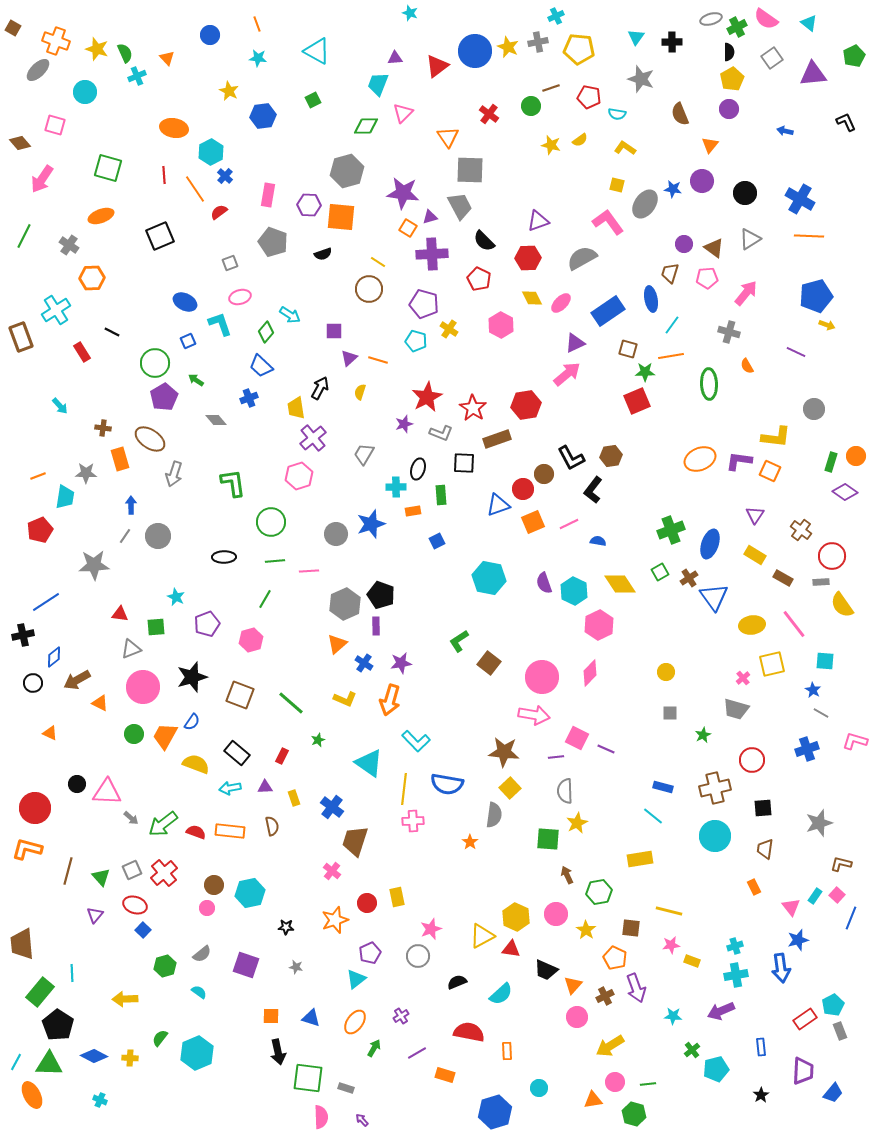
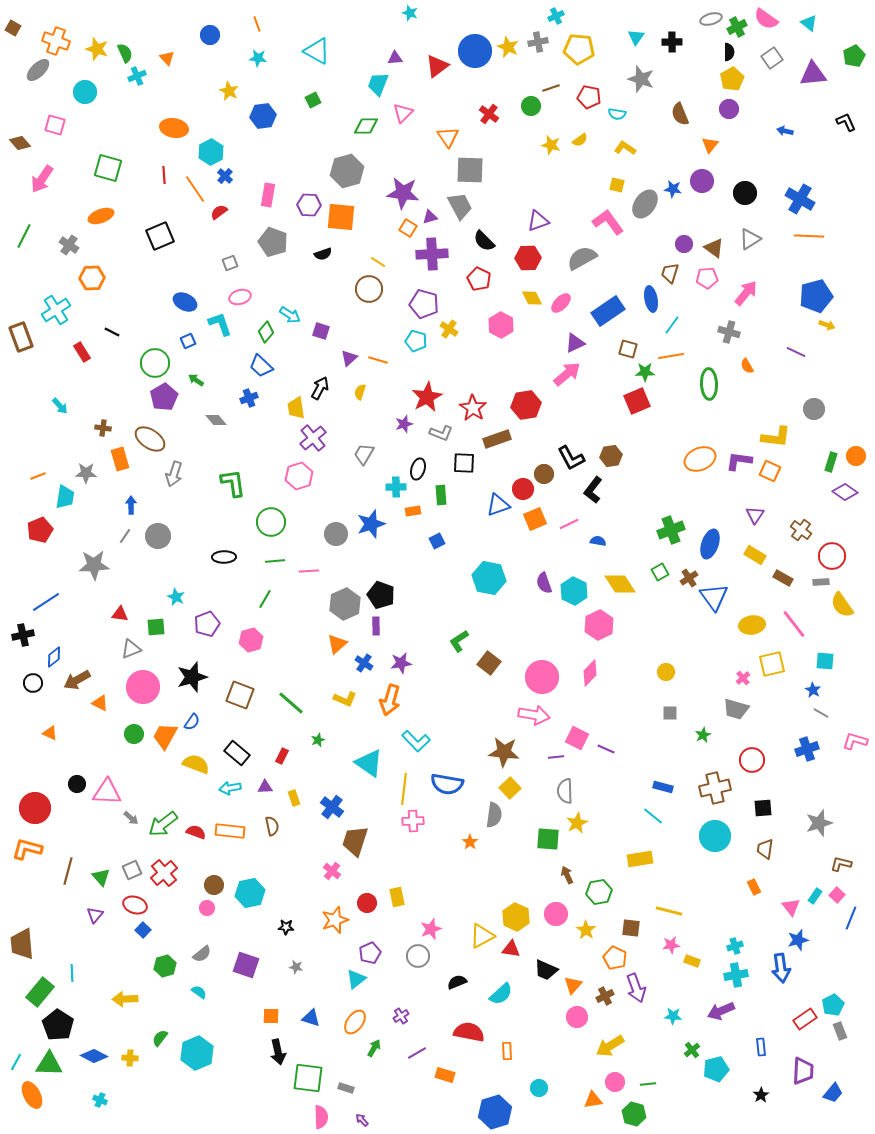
purple square at (334, 331): moved 13 px left; rotated 18 degrees clockwise
orange square at (533, 522): moved 2 px right, 3 px up
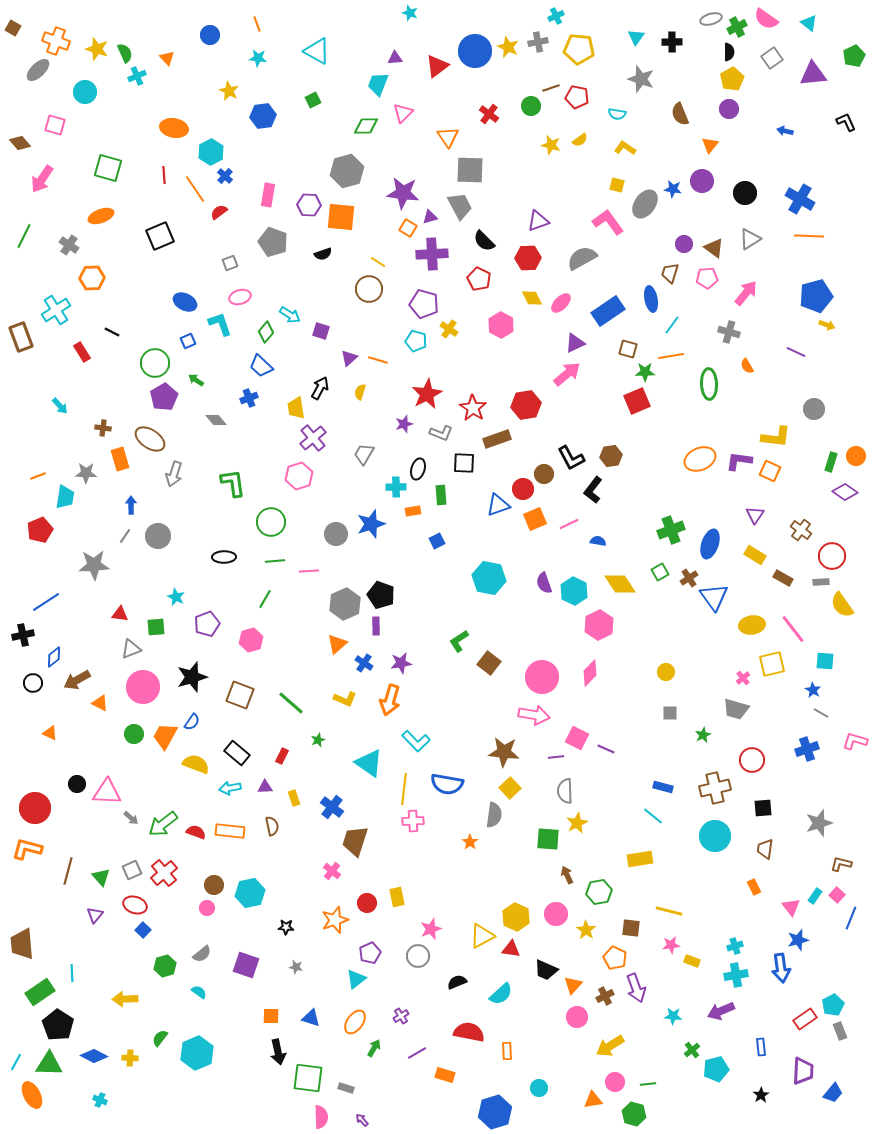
red pentagon at (589, 97): moved 12 px left
red star at (427, 397): moved 3 px up
pink line at (794, 624): moved 1 px left, 5 px down
green rectangle at (40, 992): rotated 16 degrees clockwise
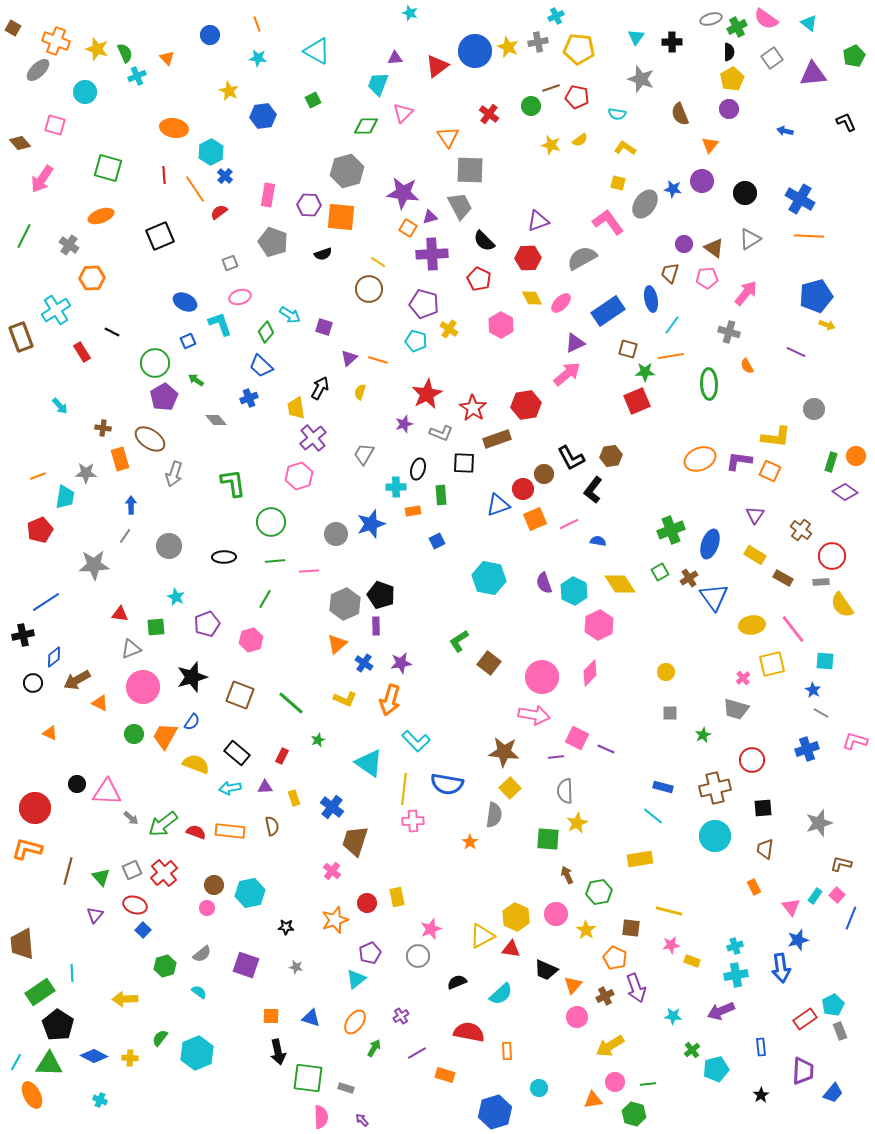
yellow square at (617, 185): moved 1 px right, 2 px up
purple square at (321, 331): moved 3 px right, 4 px up
gray circle at (158, 536): moved 11 px right, 10 px down
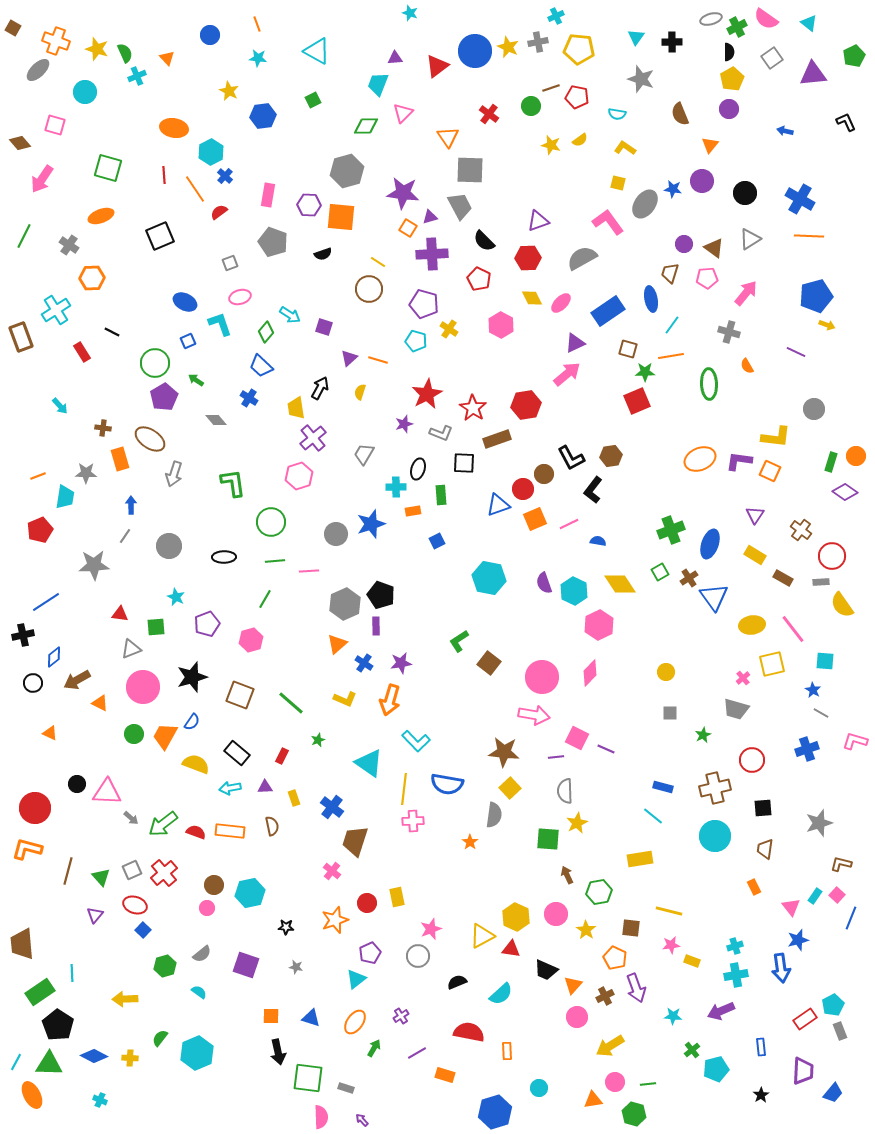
blue cross at (249, 398): rotated 36 degrees counterclockwise
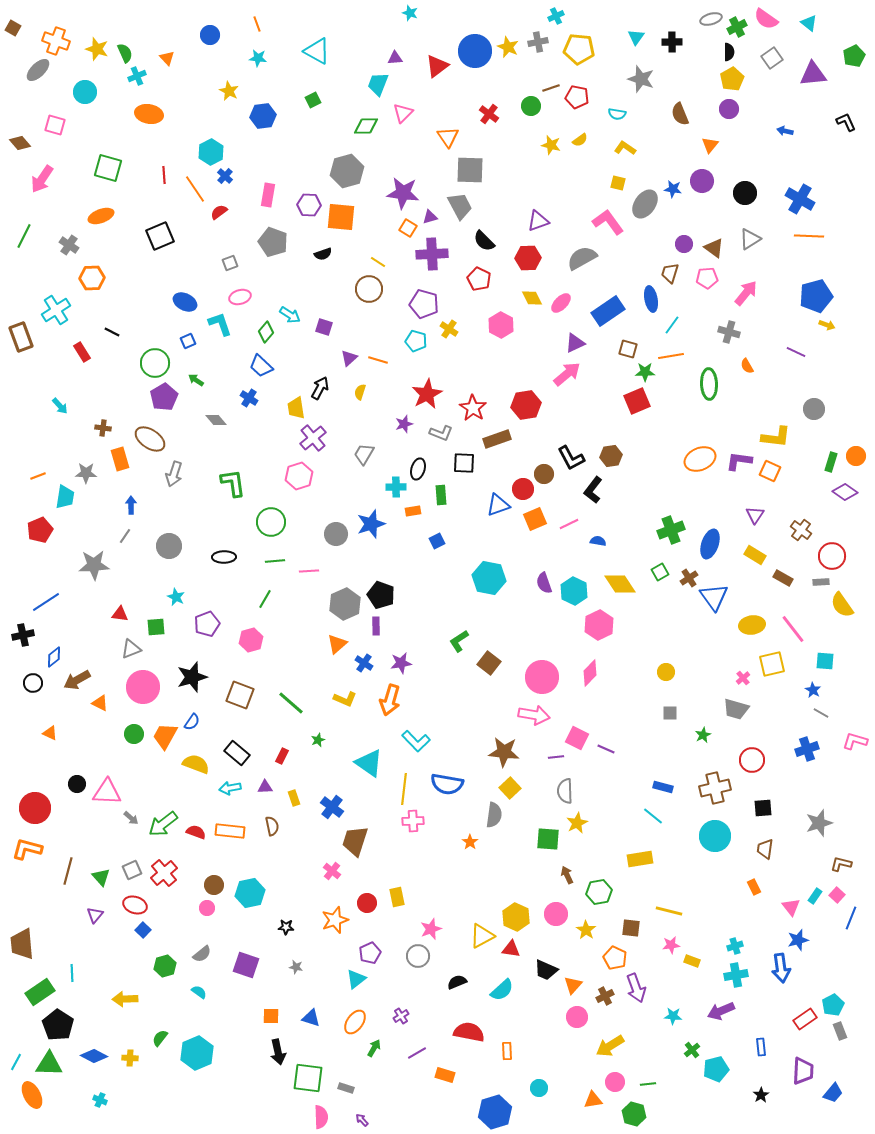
orange ellipse at (174, 128): moved 25 px left, 14 px up
cyan semicircle at (501, 994): moved 1 px right, 4 px up
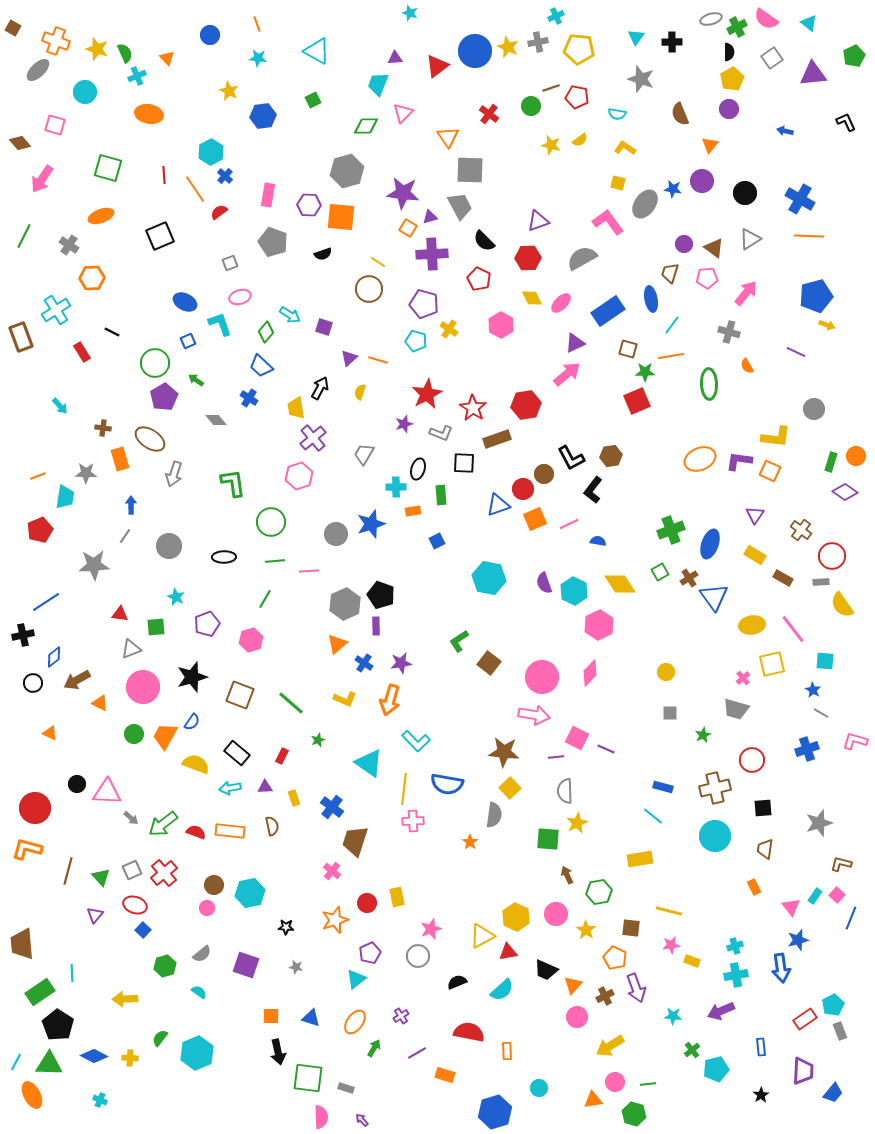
red triangle at (511, 949): moved 3 px left, 3 px down; rotated 18 degrees counterclockwise
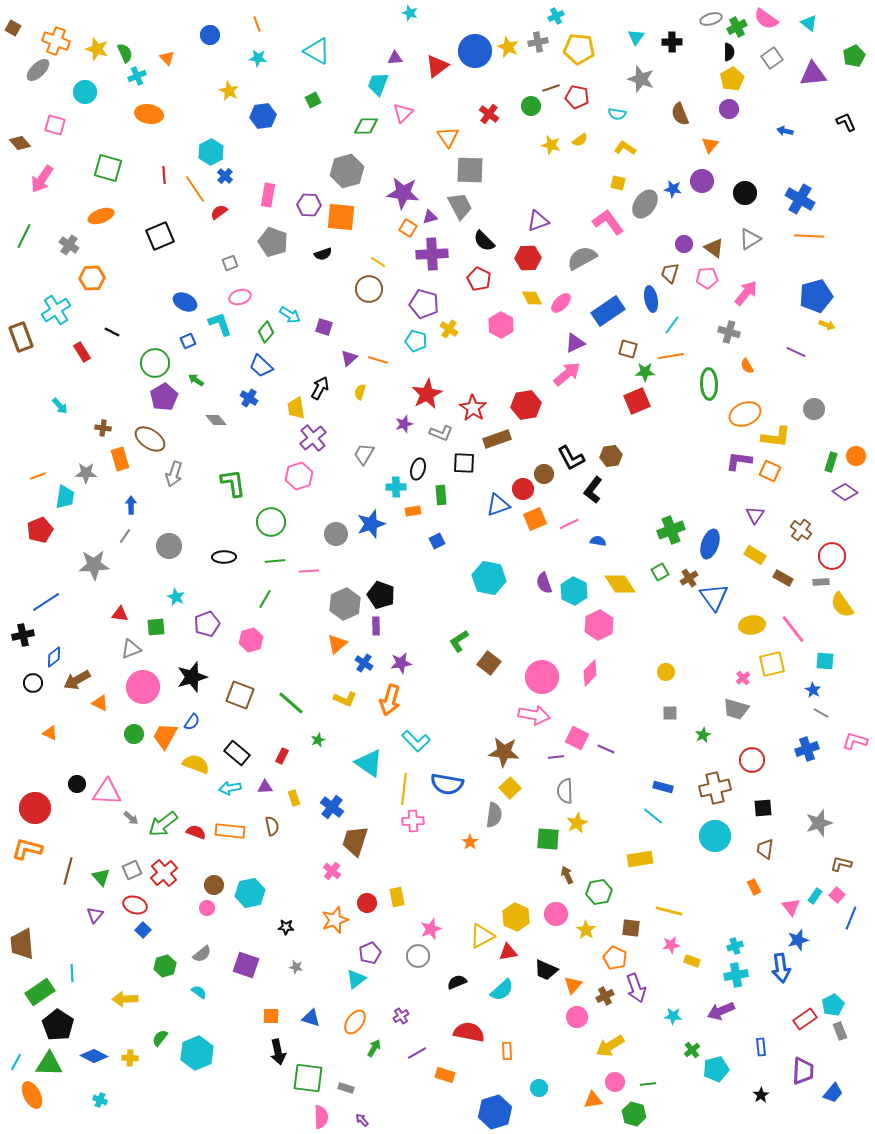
orange ellipse at (700, 459): moved 45 px right, 45 px up
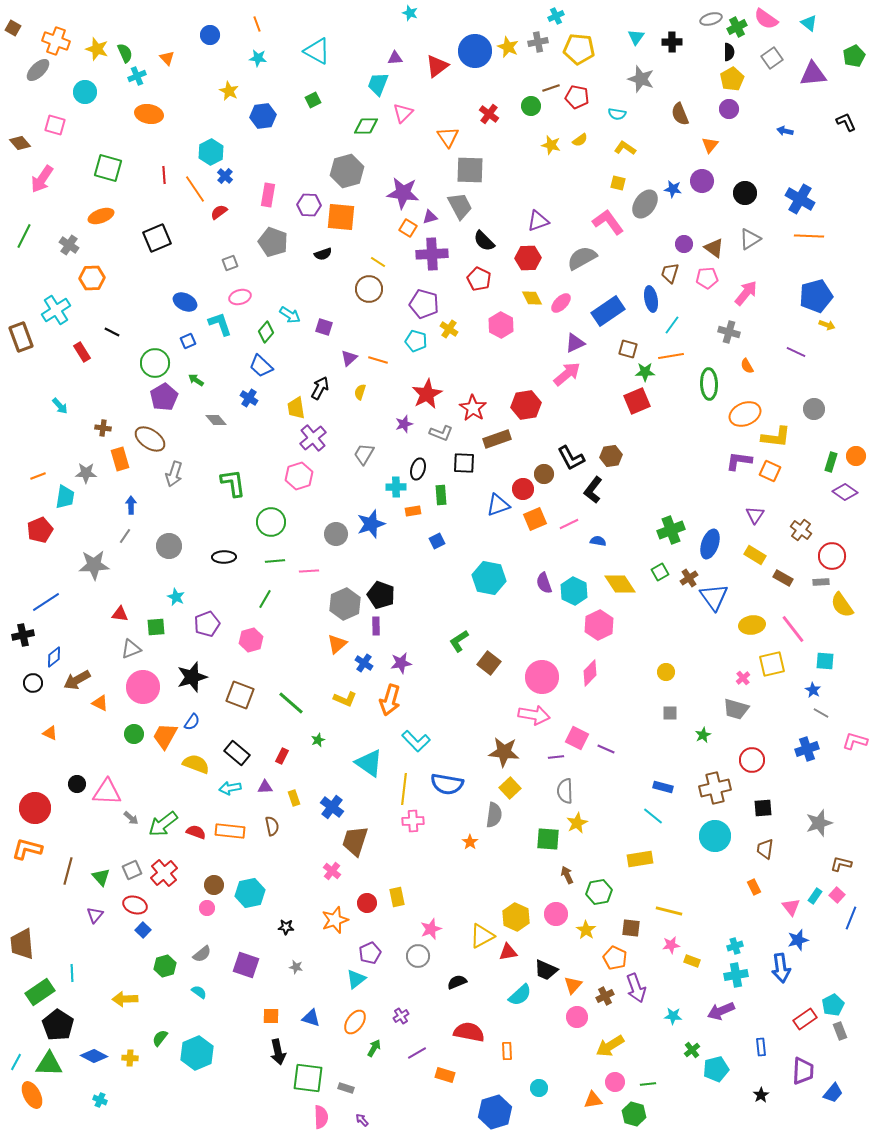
black square at (160, 236): moved 3 px left, 2 px down
cyan semicircle at (502, 990): moved 18 px right, 5 px down
